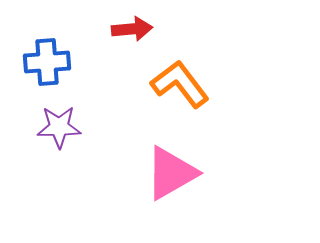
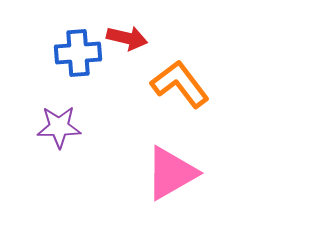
red arrow: moved 5 px left, 9 px down; rotated 18 degrees clockwise
blue cross: moved 31 px right, 9 px up
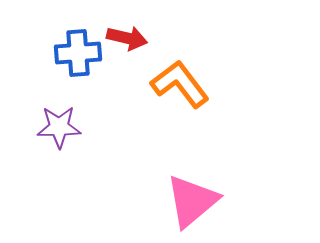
pink triangle: moved 21 px right, 28 px down; rotated 10 degrees counterclockwise
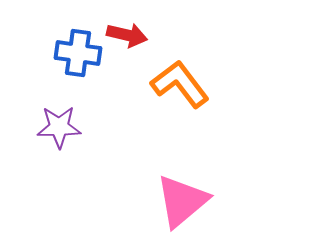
red arrow: moved 3 px up
blue cross: rotated 12 degrees clockwise
pink triangle: moved 10 px left
